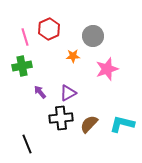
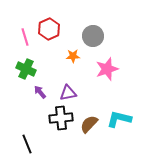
green cross: moved 4 px right, 3 px down; rotated 36 degrees clockwise
purple triangle: rotated 18 degrees clockwise
cyan L-shape: moved 3 px left, 5 px up
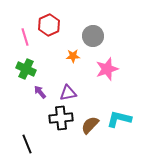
red hexagon: moved 4 px up
brown semicircle: moved 1 px right, 1 px down
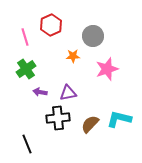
red hexagon: moved 2 px right
green cross: rotated 30 degrees clockwise
purple arrow: rotated 40 degrees counterclockwise
black cross: moved 3 px left
brown semicircle: moved 1 px up
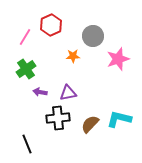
pink line: rotated 48 degrees clockwise
pink star: moved 11 px right, 10 px up
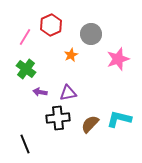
gray circle: moved 2 px left, 2 px up
orange star: moved 2 px left, 1 px up; rotated 24 degrees counterclockwise
green cross: rotated 18 degrees counterclockwise
black line: moved 2 px left
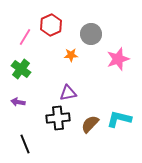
orange star: rotated 24 degrees clockwise
green cross: moved 5 px left
purple arrow: moved 22 px left, 10 px down
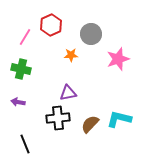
green cross: rotated 24 degrees counterclockwise
